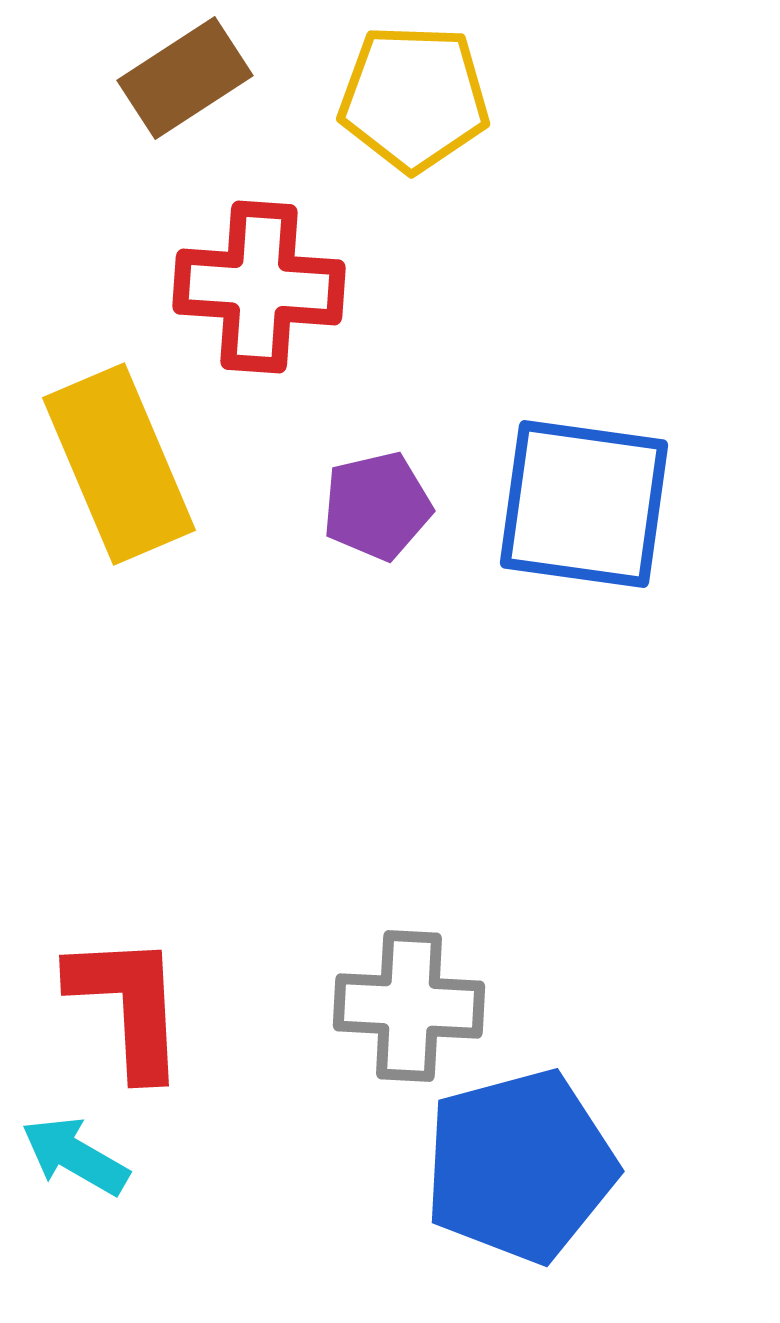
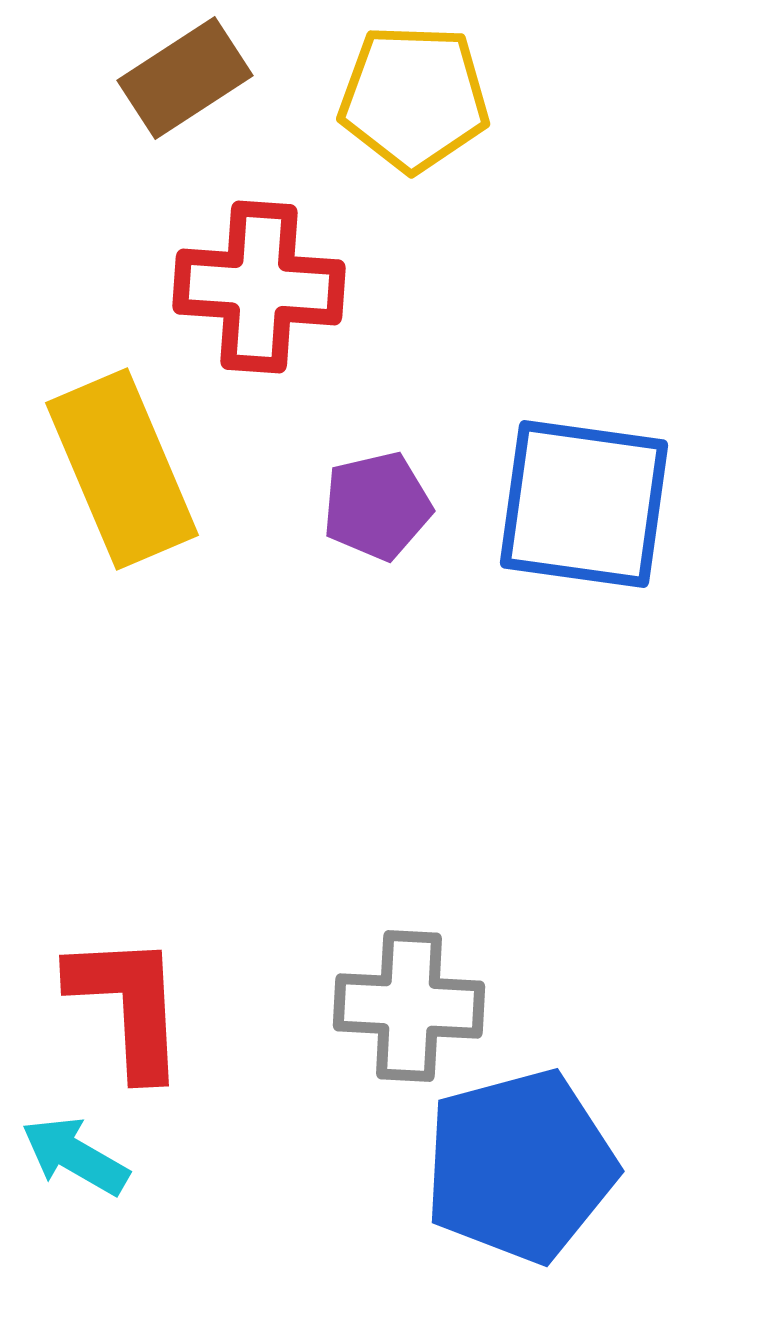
yellow rectangle: moved 3 px right, 5 px down
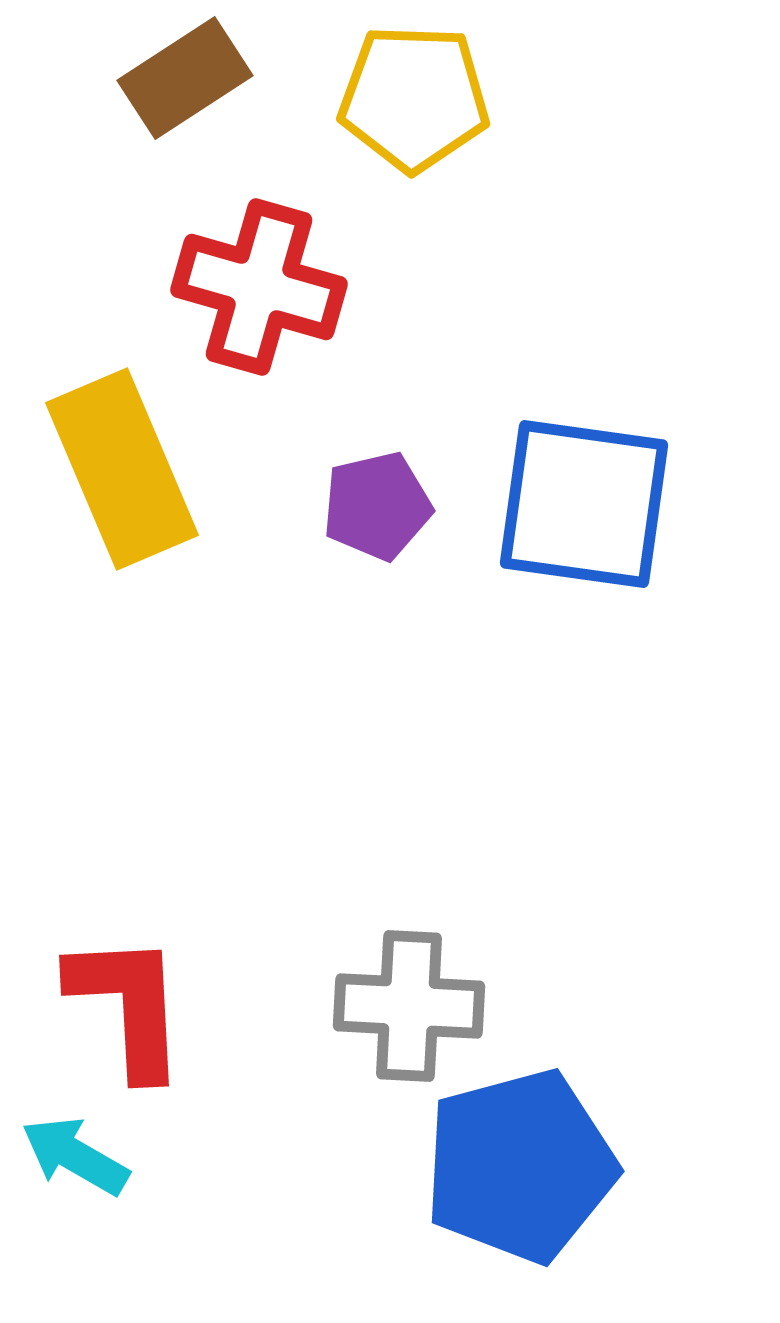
red cross: rotated 12 degrees clockwise
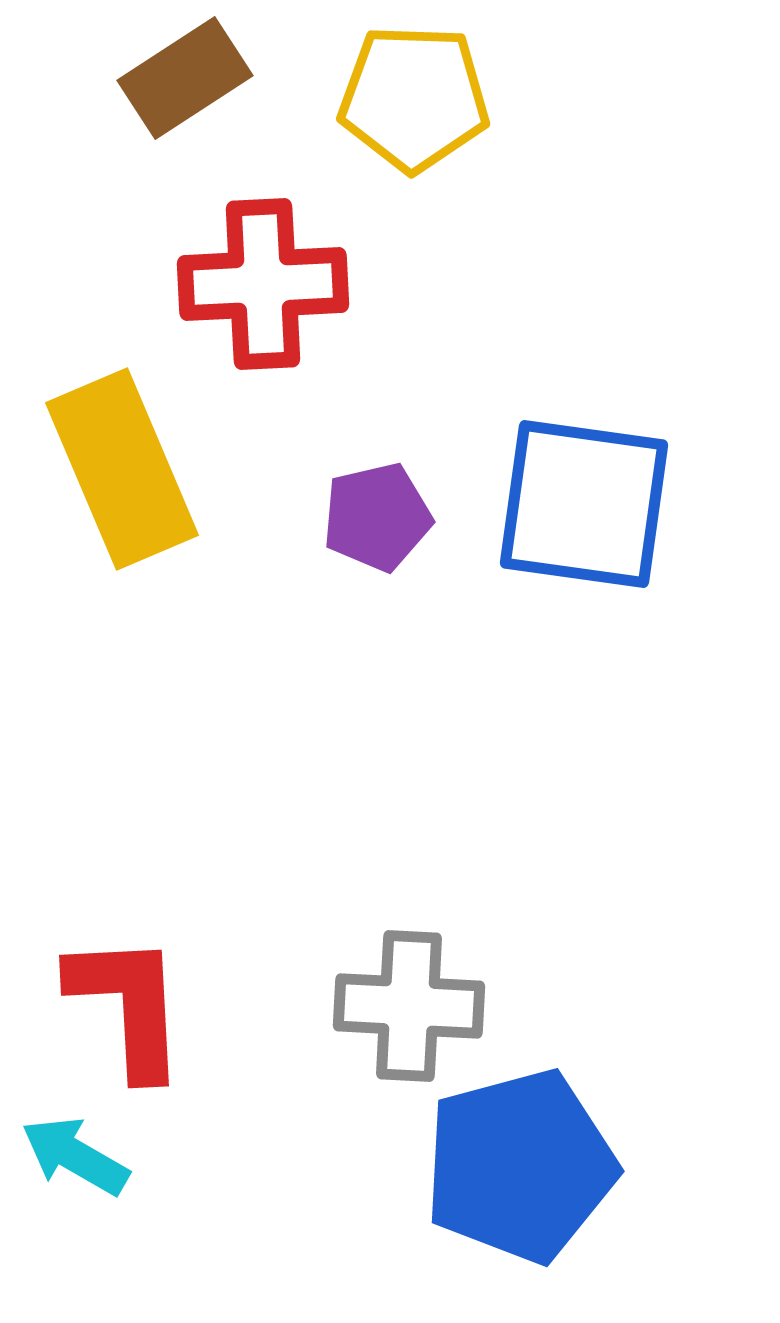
red cross: moved 4 px right, 3 px up; rotated 19 degrees counterclockwise
purple pentagon: moved 11 px down
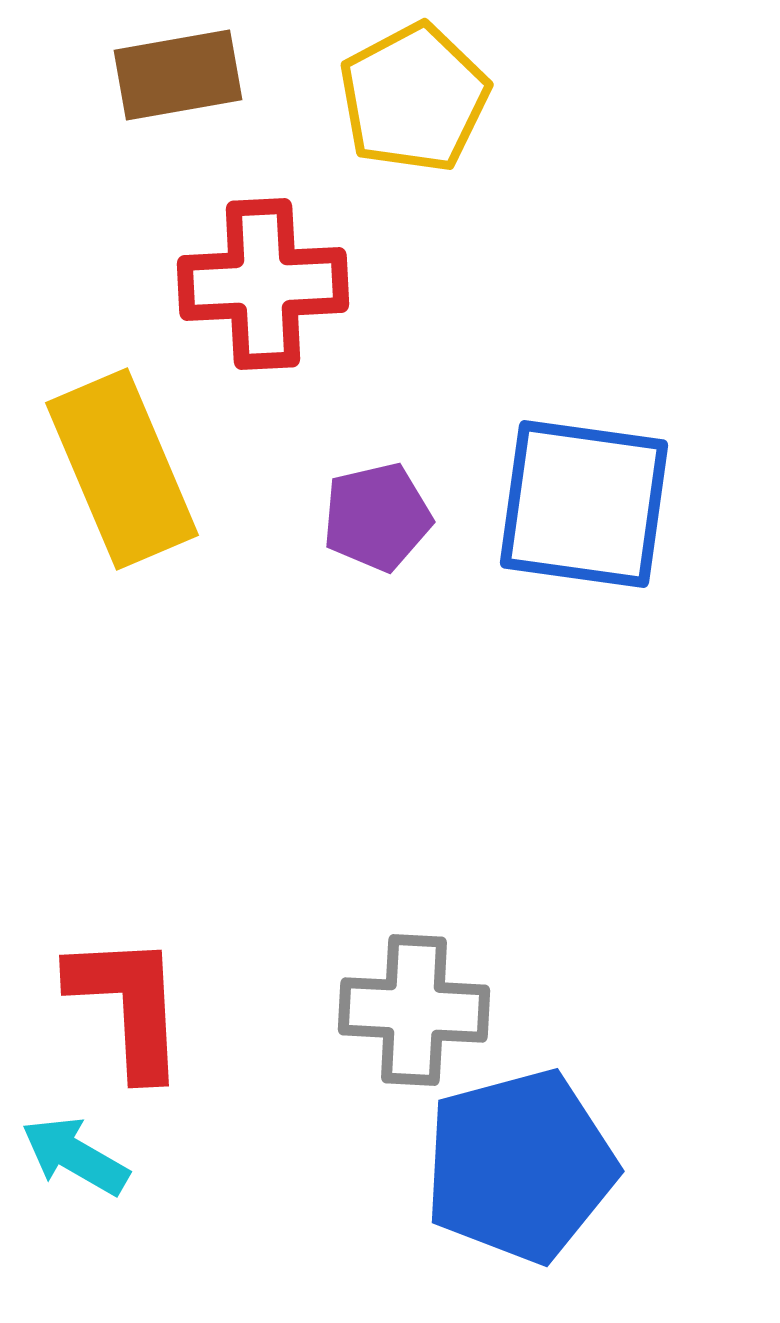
brown rectangle: moved 7 px left, 3 px up; rotated 23 degrees clockwise
yellow pentagon: rotated 30 degrees counterclockwise
gray cross: moved 5 px right, 4 px down
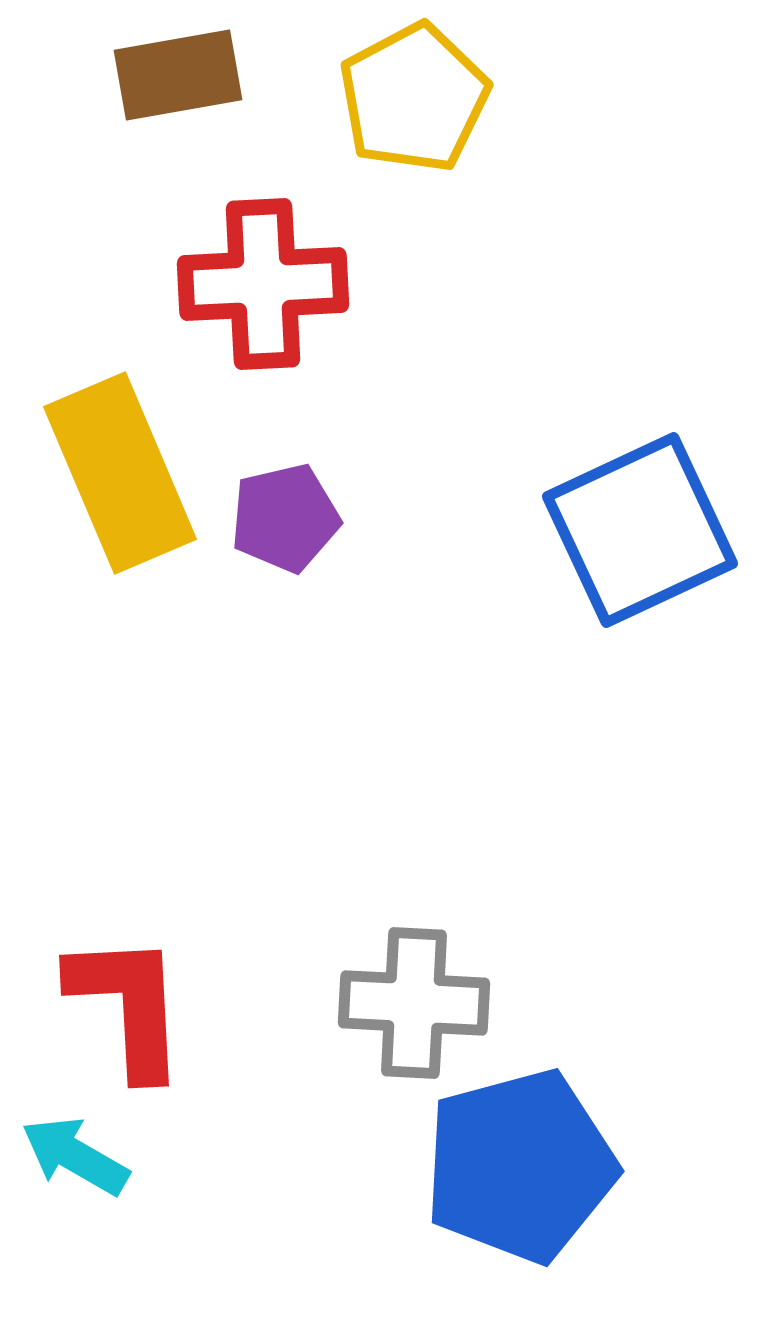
yellow rectangle: moved 2 px left, 4 px down
blue square: moved 56 px right, 26 px down; rotated 33 degrees counterclockwise
purple pentagon: moved 92 px left, 1 px down
gray cross: moved 7 px up
